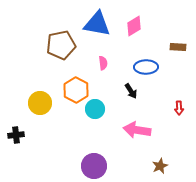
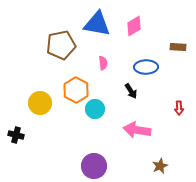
black cross: rotated 21 degrees clockwise
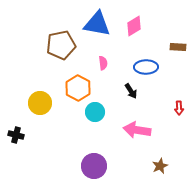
orange hexagon: moved 2 px right, 2 px up
cyan circle: moved 3 px down
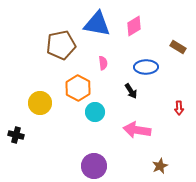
brown rectangle: rotated 28 degrees clockwise
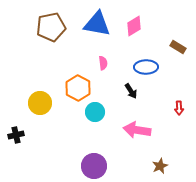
brown pentagon: moved 10 px left, 18 px up
black cross: rotated 28 degrees counterclockwise
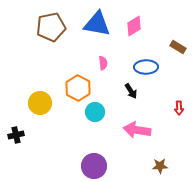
brown star: rotated 21 degrees clockwise
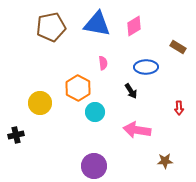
brown star: moved 5 px right, 5 px up
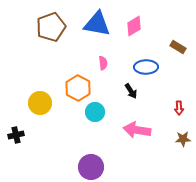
brown pentagon: rotated 8 degrees counterclockwise
brown star: moved 18 px right, 22 px up
purple circle: moved 3 px left, 1 px down
